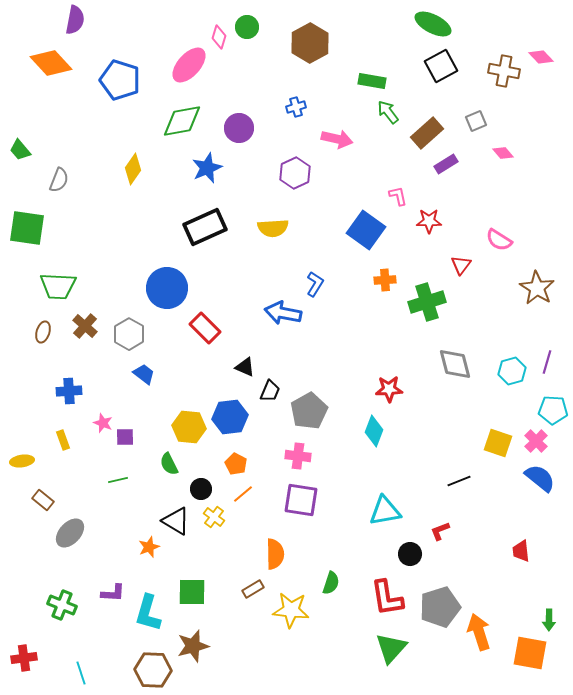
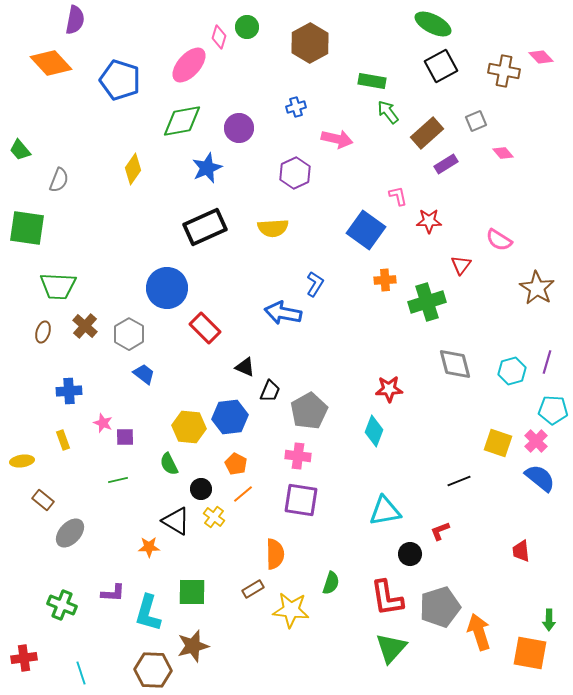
orange star at (149, 547): rotated 20 degrees clockwise
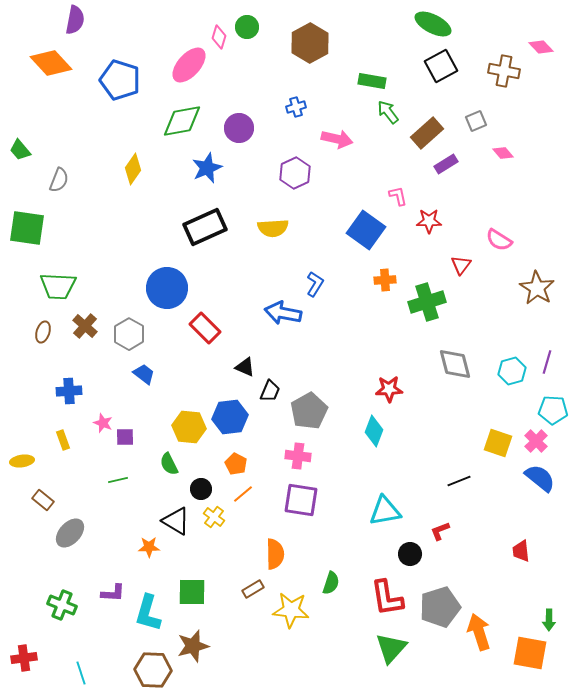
pink diamond at (541, 57): moved 10 px up
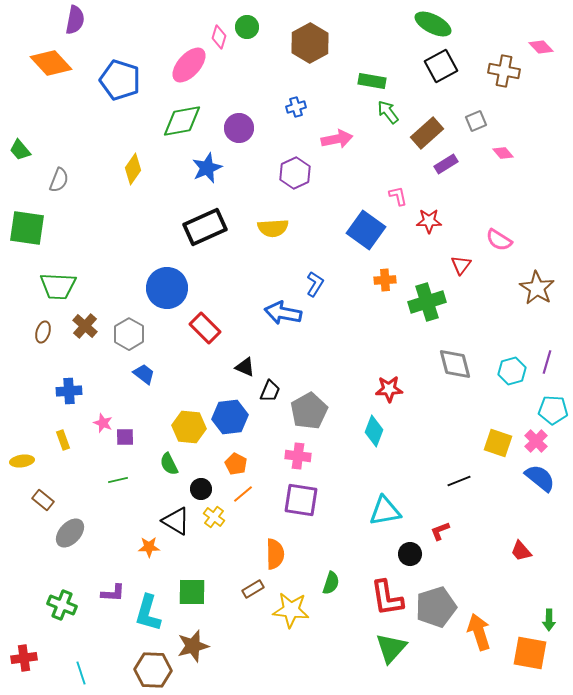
pink arrow at (337, 139): rotated 24 degrees counterclockwise
red trapezoid at (521, 551): rotated 35 degrees counterclockwise
gray pentagon at (440, 607): moved 4 px left
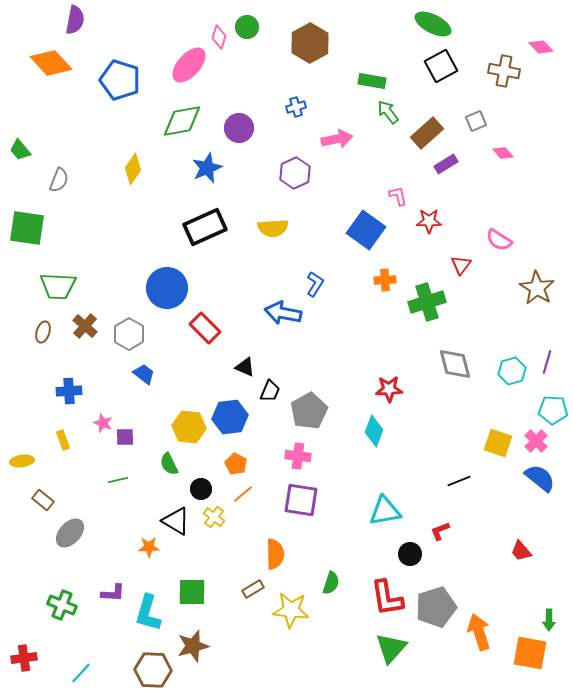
cyan line at (81, 673): rotated 60 degrees clockwise
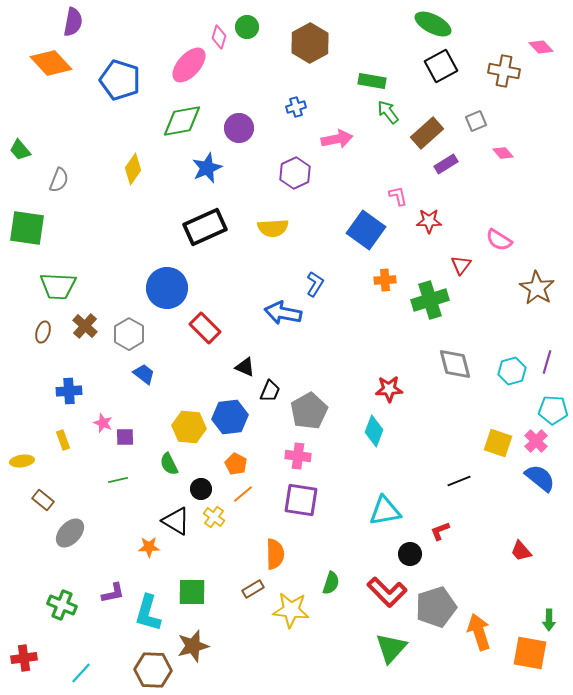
purple semicircle at (75, 20): moved 2 px left, 2 px down
green cross at (427, 302): moved 3 px right, 2 px up
purple L-shape at (113, 593): rotated 15 degrees counterclockwise
red L-shape at (387, 598): moved 6 px up; rotated 36 degrees counterclockwise
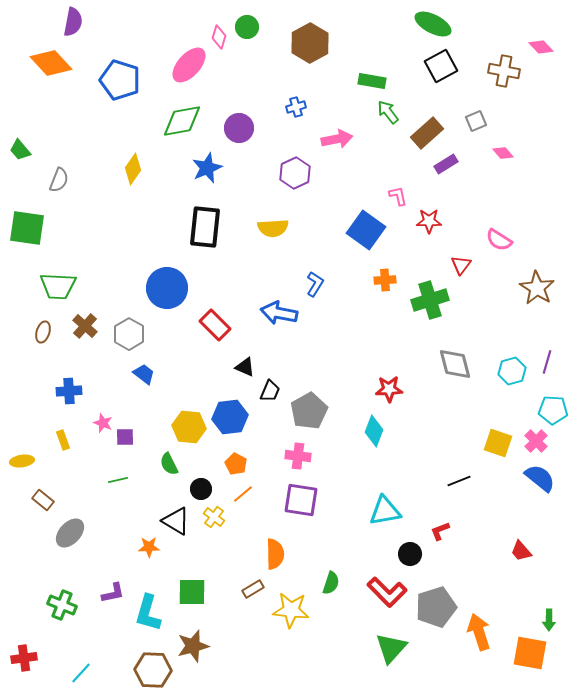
black rectangle at (205, 227): rotated 60 degrees counterclockwise
blue arrow at (283, 313): moved 4 px left
red rectangle at (205, 328): moved 10 px right, 3 px up
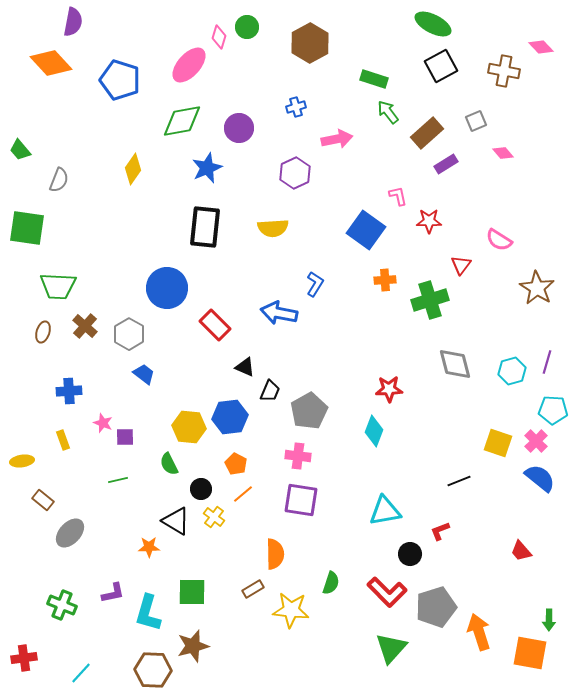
green rectangle at (372, 81): moved 2 px right, 2 px up; rotated 8 degrees clockwise
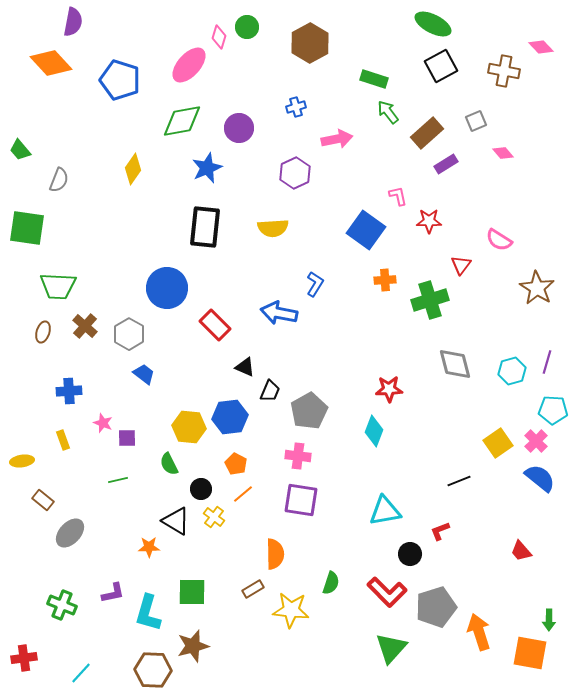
purple square at (125, 437): moved 2 px right, 1 px down
yellow square at (498, 443): rotated 36 degrees clockwise
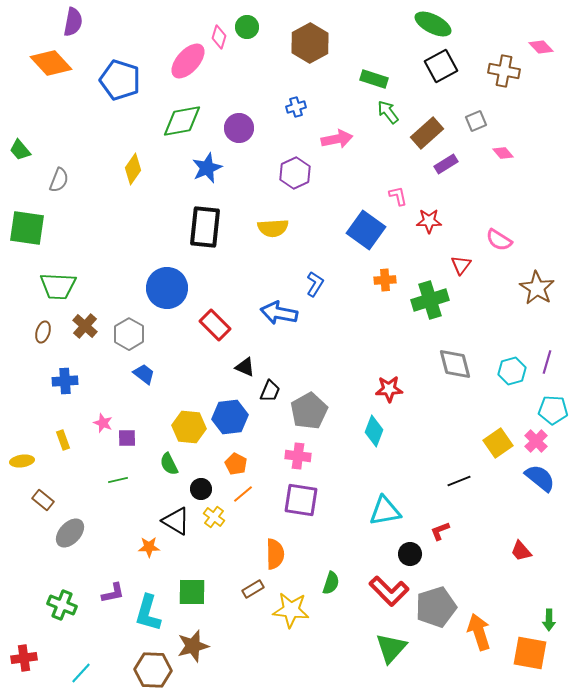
pink ellipse at (189, 65): moved 1 px left, 4 px up
blue cross at (69, 391): moved 4 px left, 10 px up
red L-shape at (387, 592): moved 2 px right, 1 px up
